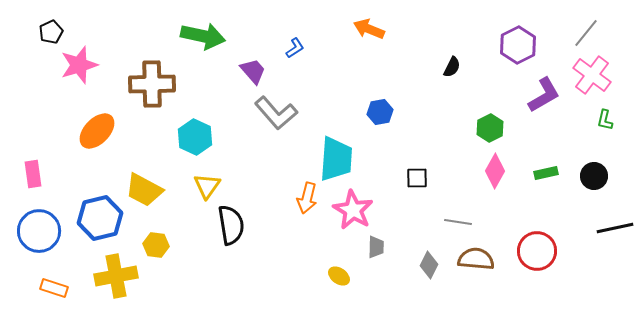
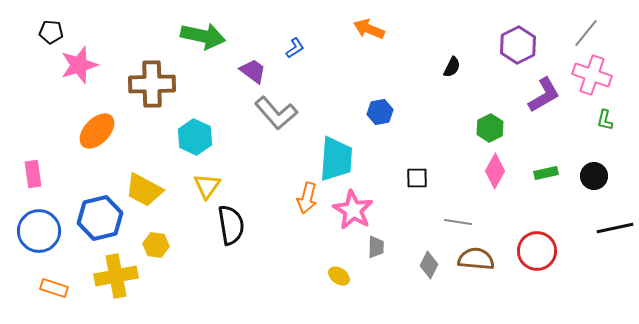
black pentagon at (51, 32): rotated 30 degrees clockwise
purple trapezoid at (253, 71): rotated 12 degrees counterclockwise
pink cross at (592, 75): rotated 18 degrees counterclockwise
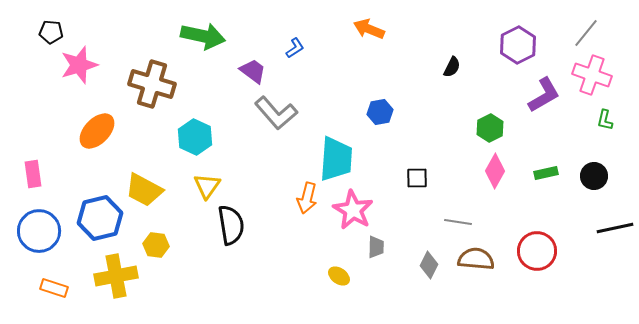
brown cross at (152, 84): rotated 18 degrees clockwise
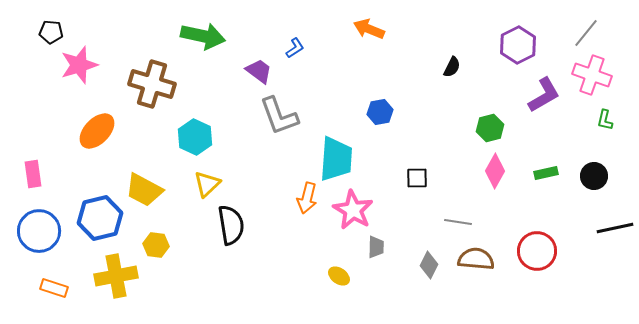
purple trapezoid at (253, 71): moved 6 px right
gray L-shape at (276, 113): moved 3 px right, 3 px down; rotated 21 degrees clockwise
green hexagon at (490, 128): rotated 12 degrees clockwise
yellow triangle at (207, 186): moved 2 px up; rotated 12 degrees clockwise
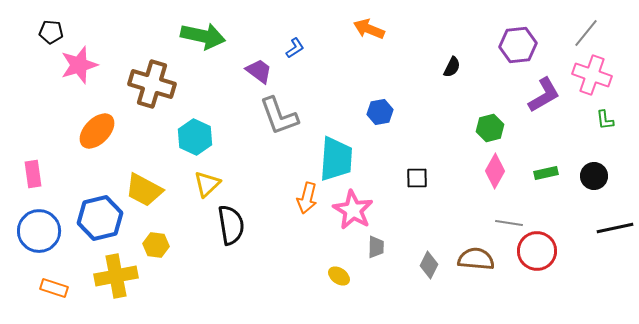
purple hexagon at (518, 45): rotated 21 degrees clockwise
green L-shape at (605, 120): rotated 20 degrees counterclockwise
gray line at (458, 222): moved 51 px right, 1 px down
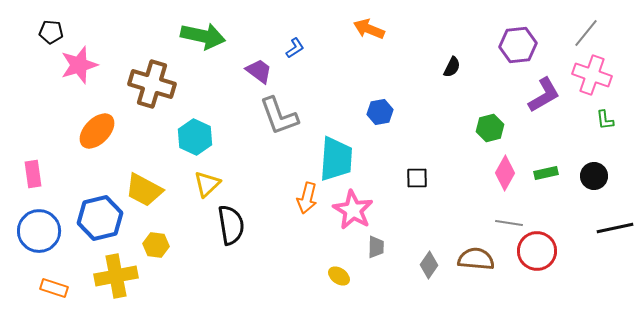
pink diamond at (495, 171): moved 10 px right, 2 px down
gray diamond at (429, 265): rotated 8 degrees clockwise
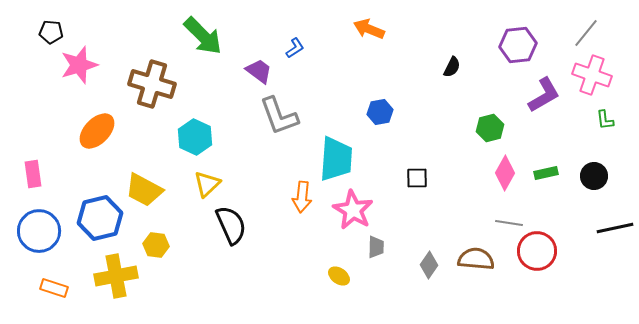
green arrow at (203, 36): rotated 33 degrees clockwise
orange arrow at (307, 198): moved 5 px left, 1 px up; rotated 8 degrees counterclockwise
black semicircle at (231, 225): rotated 15 degrees counterclockwise
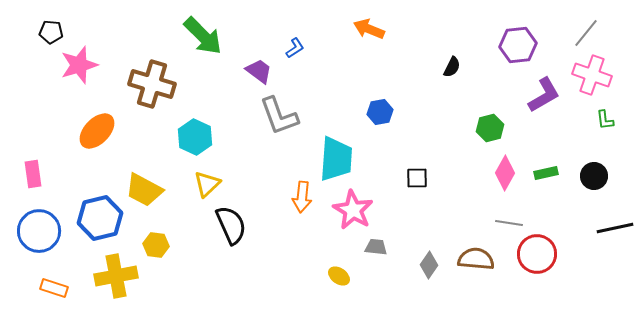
gray trapezoid at (376, 247): rotated 85 degrees counterclockwise
red circle at (537, 251): moved 3 px down
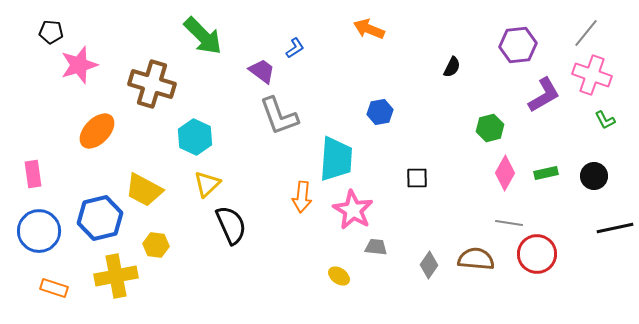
purple trapezoid at (259, 71): moved 3 px right
green L-shape at (605, 120): rotated 20 degrees counterclockwise
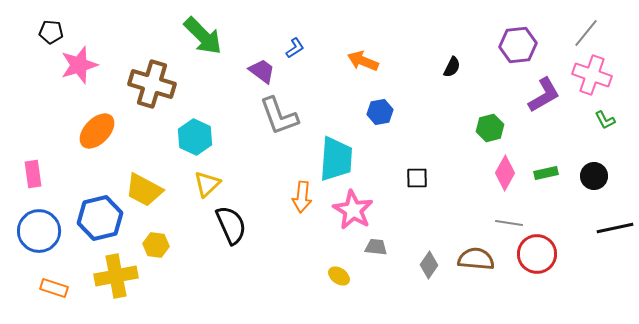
orange arrow at (369, 29): moved 6 px left, 32 px down
